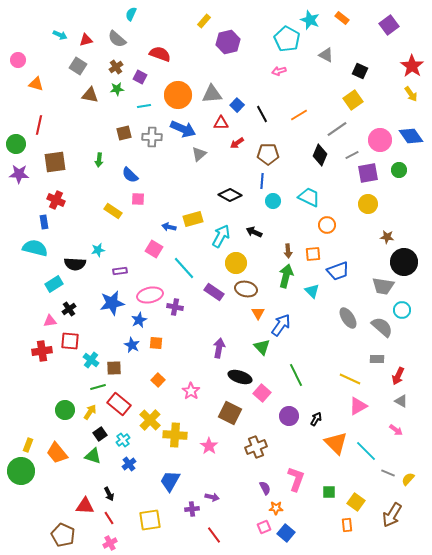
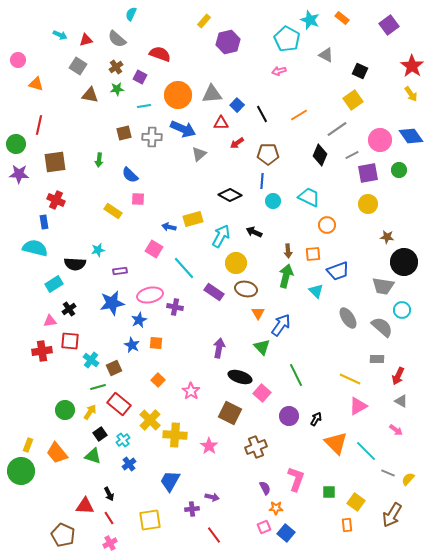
cyan triangle at (312, 291): moved 4 px right
brown square at (114, 368): rotated 21 degrees counterclockwise
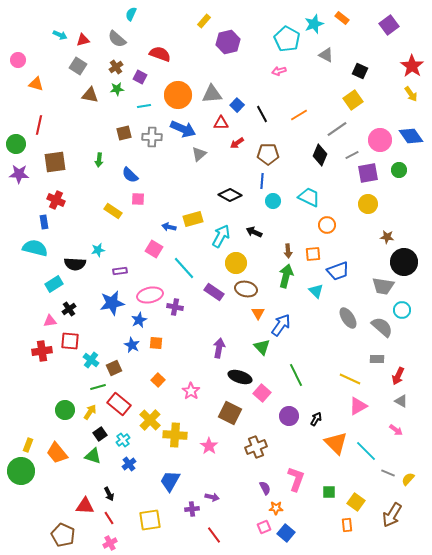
cyan star at (310, 20): moved 4 px right, 4 px down; rotated 30 degrees clockwise
red triangle at (86, 40): moved 3 px left
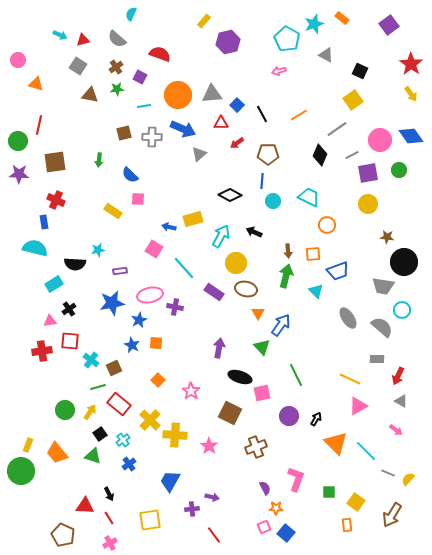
red star at (412, 66): moved 1 px left, 2 px up
green circle at (16, 144): moved 2 px right, 3 px up
pink square at (262, 393): rotated 36 degrees clockwise
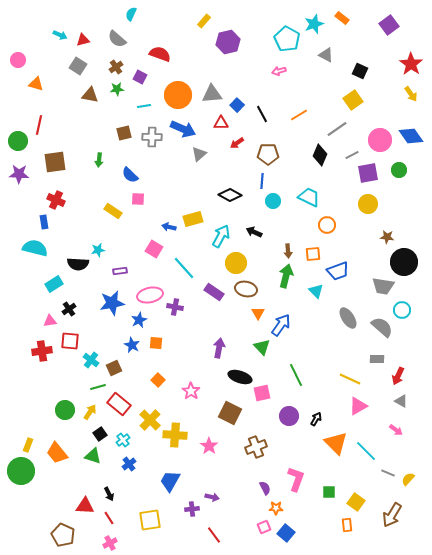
black semicircle at (75, 264): moved 3 px right
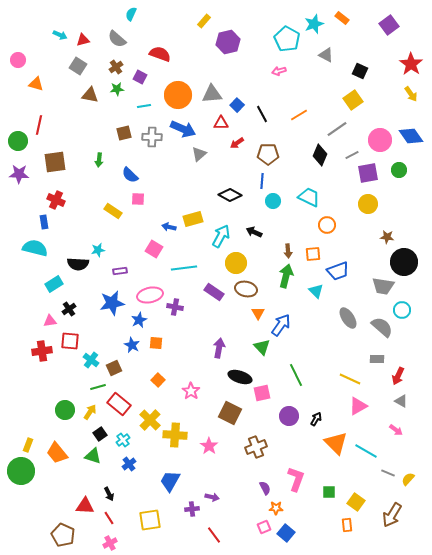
cyan line at (184, 268): rotated 55 degrees counterclockwise
cyan line at (366, 451): rotated 15 degrees counterclockwise
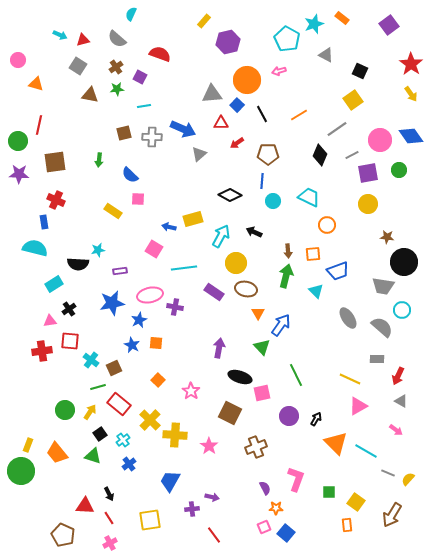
orange circle at (178, 95): moved 69 px right, 15 px up
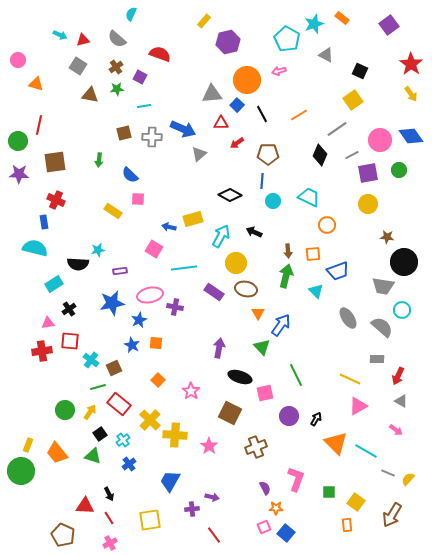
pink triangle at (50, 321): moved 2 px left, 2 px down
pink square at (262, 393): moved 3 px right
